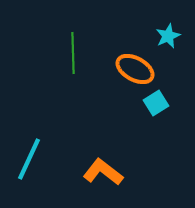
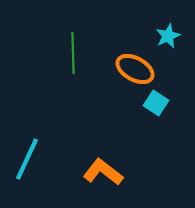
cyan square: rotated 25 degrees counterclockwise
cyan line: moved 2 px left
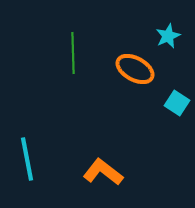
cyan square: moved 21 px right
cyan line: rotated 36 degrees counterclockwise
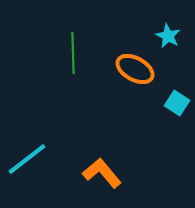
cyan star: rotated 20 degrees counterclockwise
cyan line: rotated 63 degrees clockwise
orange L-shape: moved 1 px left, 1 px down; rotated 12 degrees clockwise
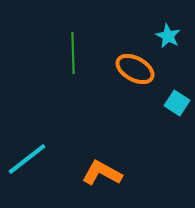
orange L-shape: rotated 21 degrees counterclockwise
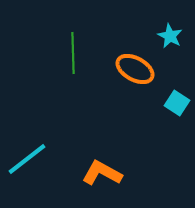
cyan star: moved 2 px right
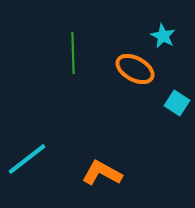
cyan star: moved 7 px left
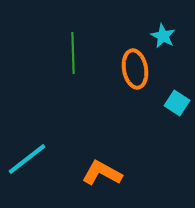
orange ellipse: rotated 51 degrees clockwise
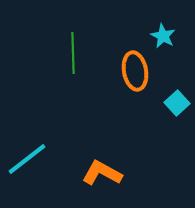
orange ellipse: moved 2 px down
cyan square: rotated 15 degrees clockwise
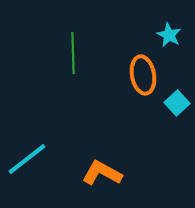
cyan star: moved 6 px right, 1 px up
orange ellipse: moved 8 px right, 4 px down
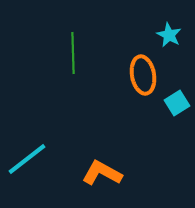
cyan square: rotated 10 degrees clockwise
